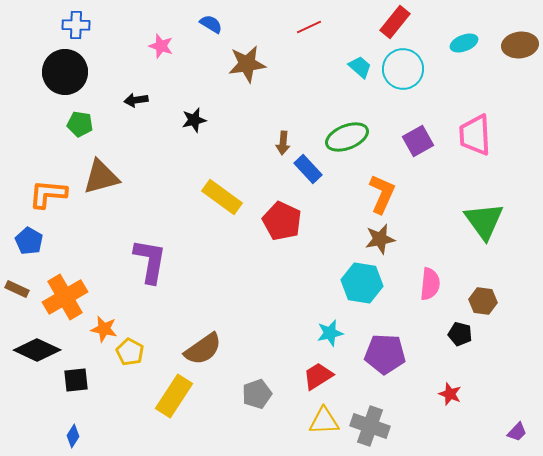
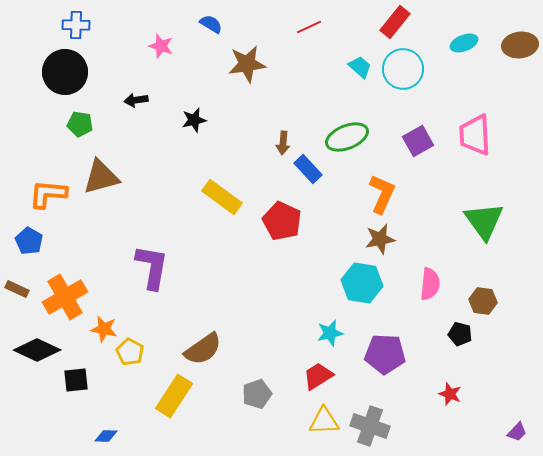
purple L-shape at (150, 261): moved 2 px right, 6 px down
blue diamond at (73, 436): moved 33 px right; rotated 60 degrees clockwise
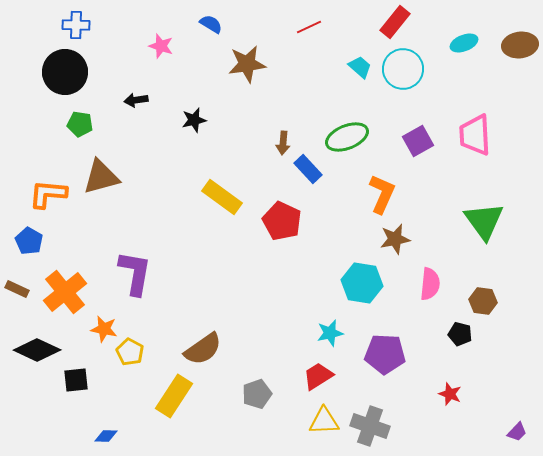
brown star at (380, 239): moved 15 px right
purple L-shape at (152, 267): moved 17 px left, 6 px down
orange cross at (65, 297): moved 5 px up; rotated 9 degrees counterclockwise
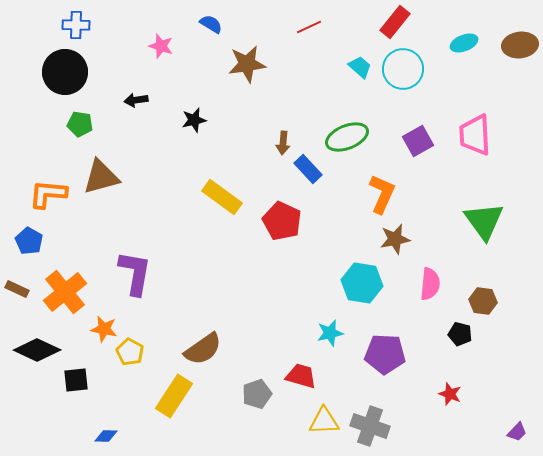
red trapezoid at (318, 376): moved 17 px left; rotated 48 degrees clockwise
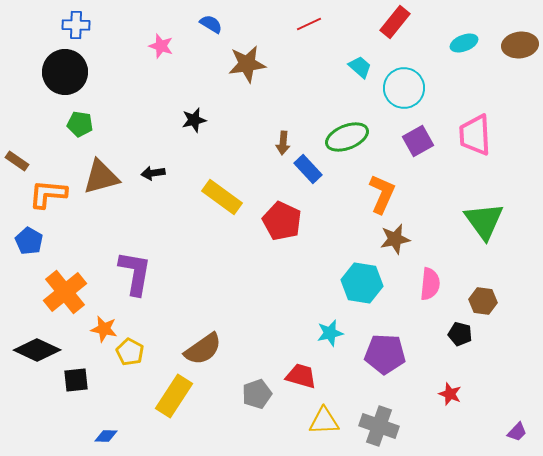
red line at (309, 27): moved 3 px up
cyan circle at (403, 69): moved 1 px right, 19 px down
black arrow at (136, 100): moved 17 px right, 73 px down
brown rectangle at (17, 289): moved 128 px up; rotated 10 degrees clockwise
gray cross at (370, 426): moved 9 px right
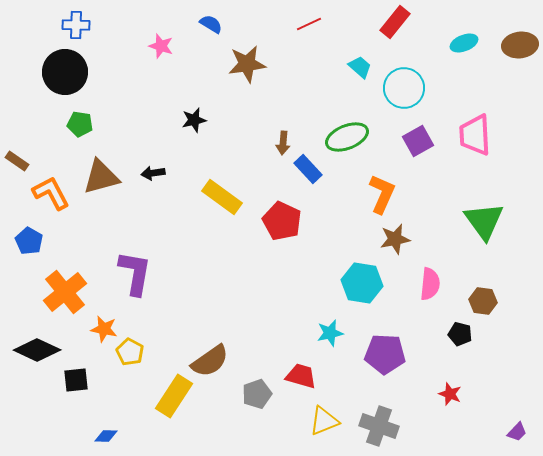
orange L-shape at (48, 194): moved 3 px right, 1 px up; rotated 57 degrees clockwise
brown semicircle at (203, 349): moved 7 px right, 12 px down
yellow triangle at (324, 421): rotated 20 degrees counterclockwise
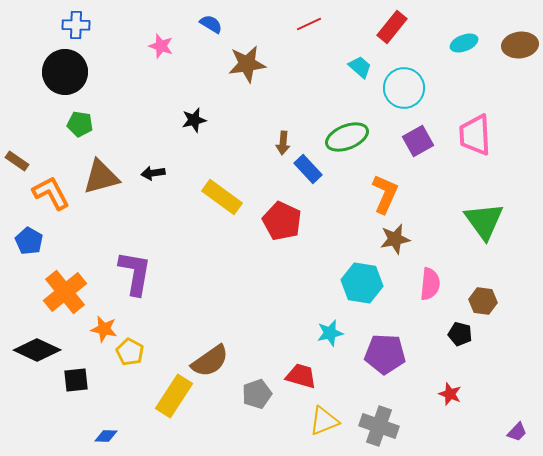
red rectangle at (395, 22): moved 3 px left, 5 px down
orange L-shape at (382, 194): moved 3 px right
